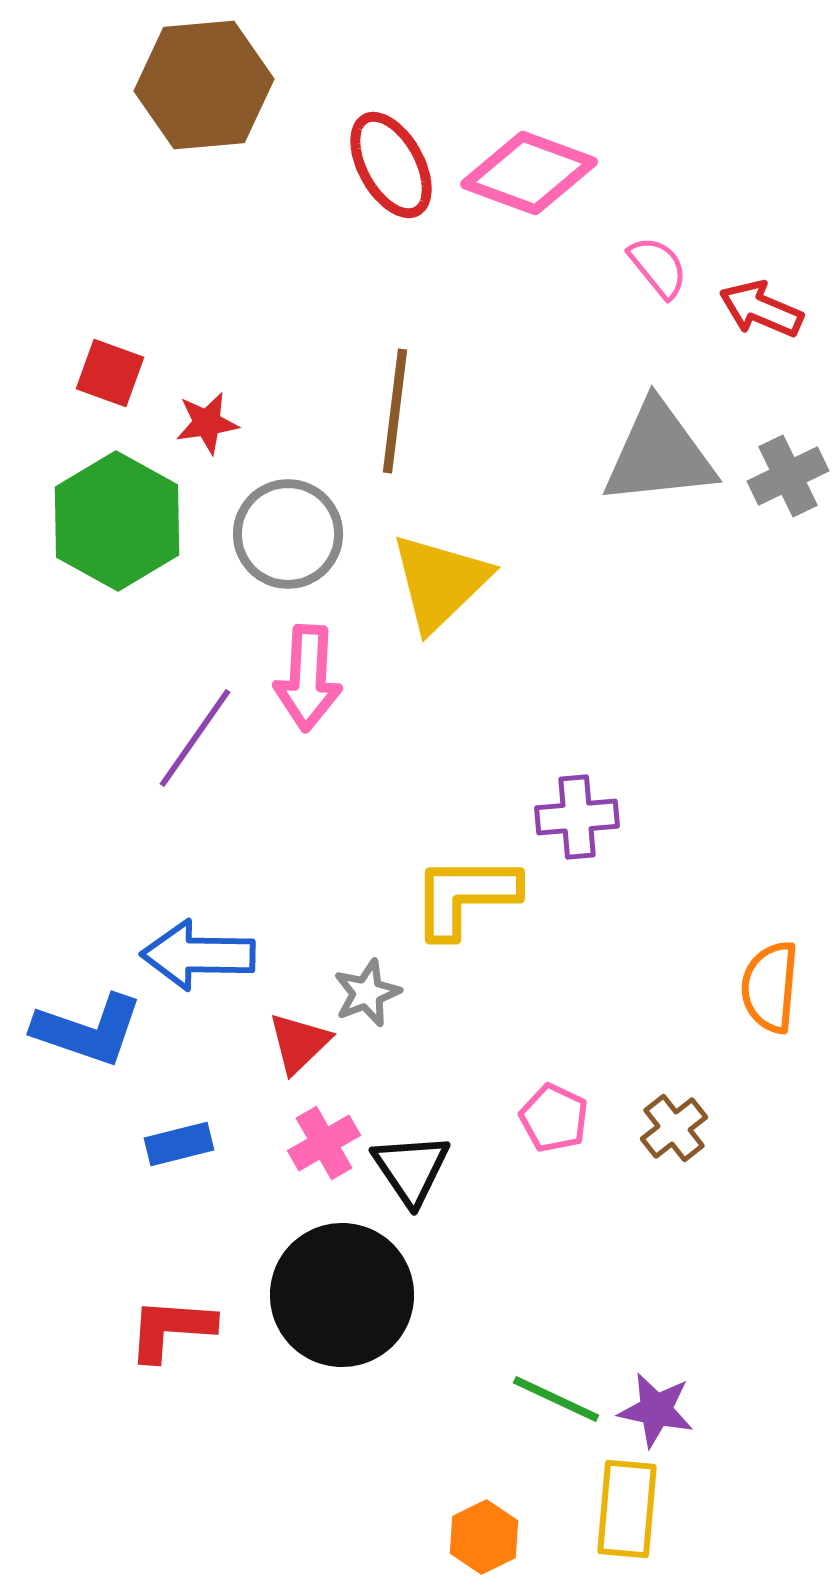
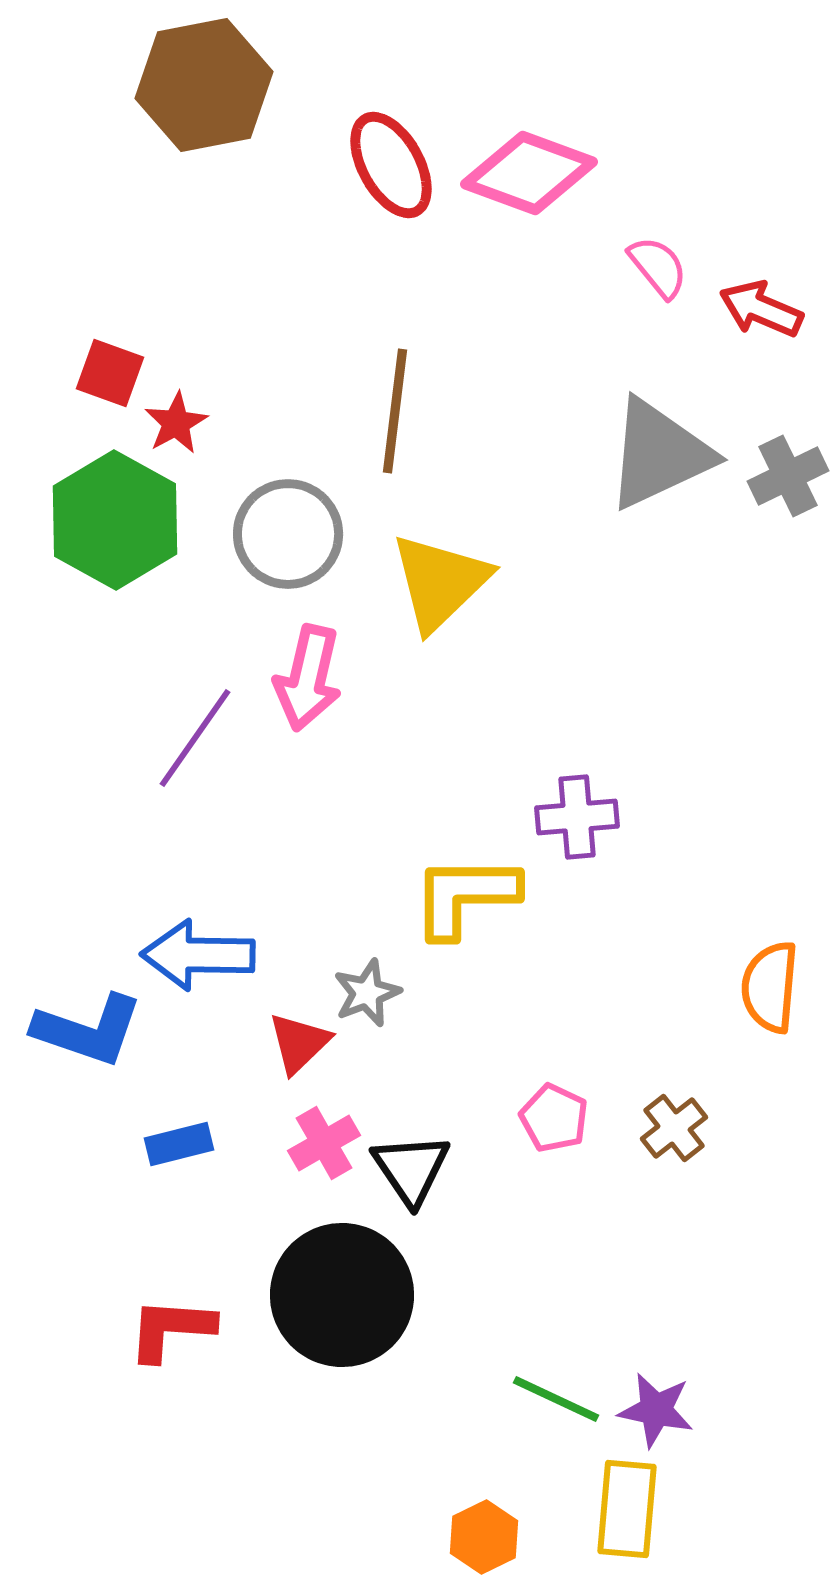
brown hexagon: rotated 6 degrees counterclockwise
red star: moved 31 px left; rotated 20 degrees counterclockwise
gray triangle: rotated 19 degrees counterclockwise
green hexagon: moved 2 px left, 1 px up
pink arrow: rotated 10 degrees clockwise
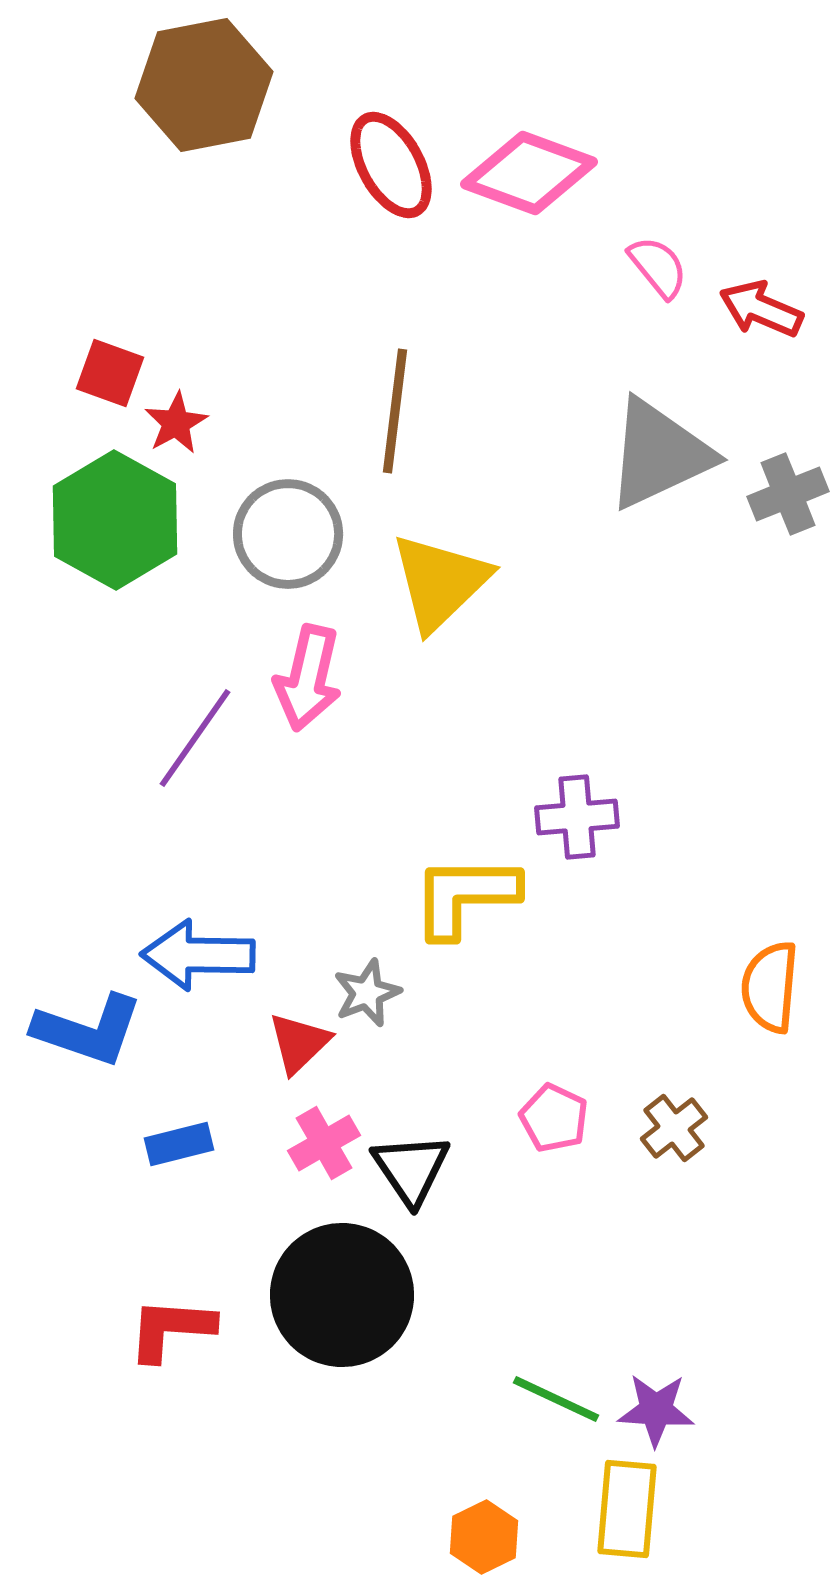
gray cross: moved 18 px down; rotated 4 degrees clockwise
purple star: rotated 8 degrees counterclockwise
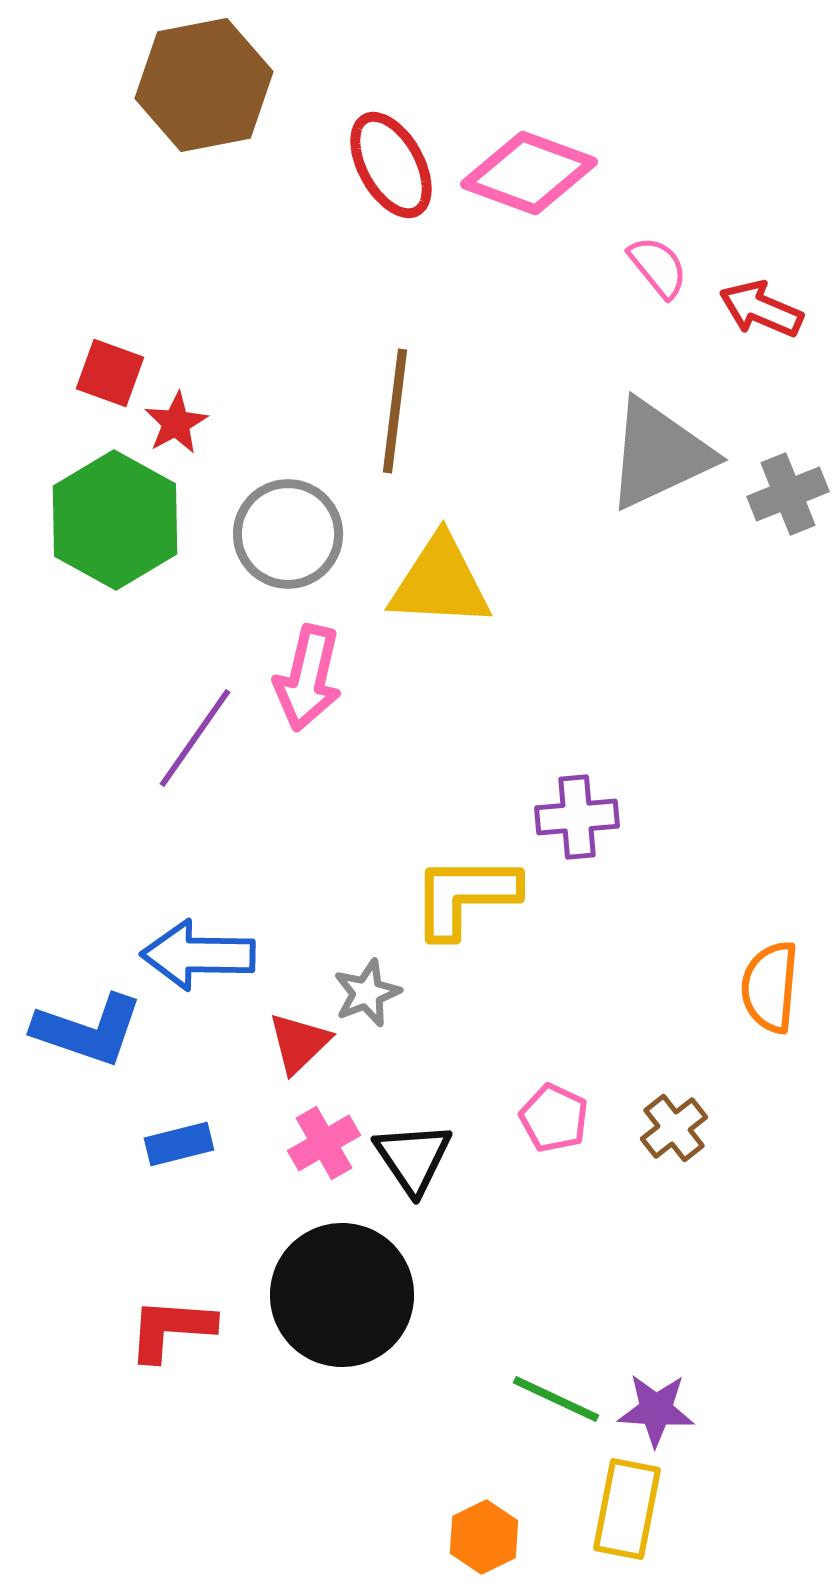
yellow triangle: rotated 47 degrees clockwise
black triangle: moved 2 px right, 11 px up
yellow rectangle: rotated 6 degrees clockwise
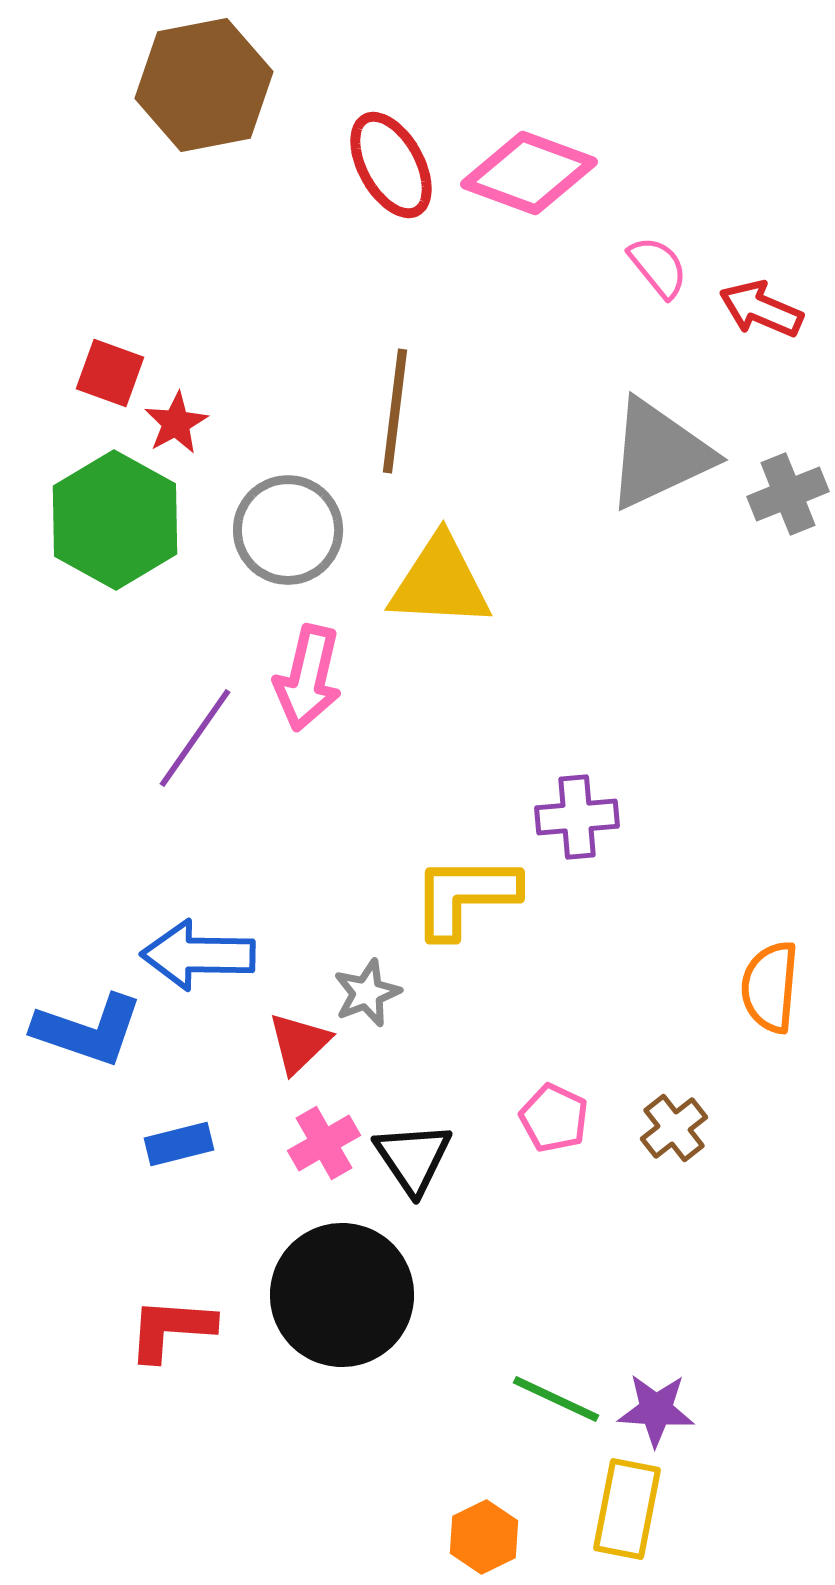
gray circle: moved 4 px up
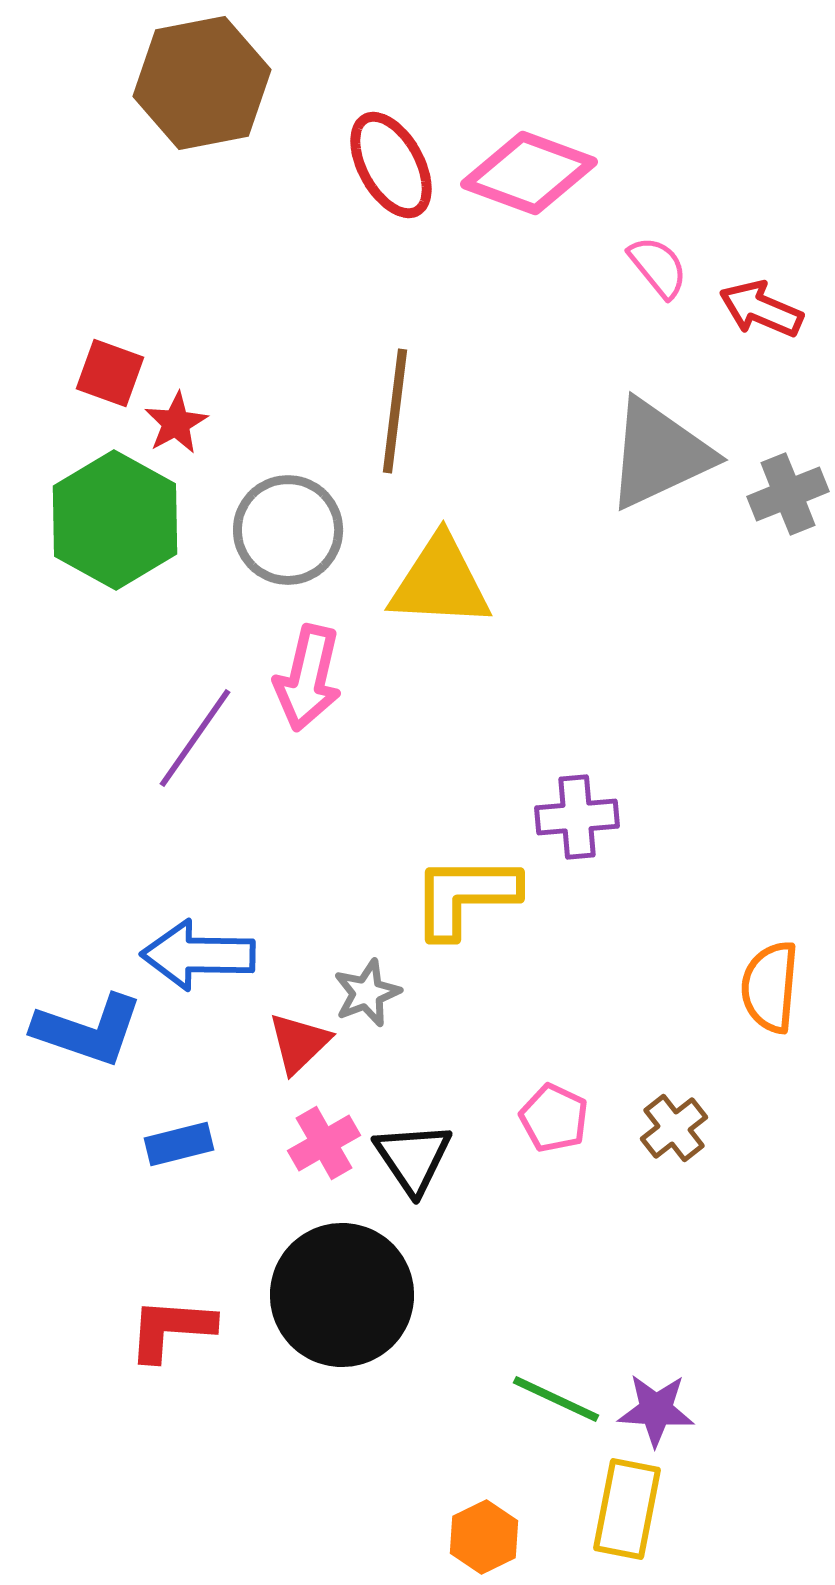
brown hexagon: moved 2 px left, 2 px up
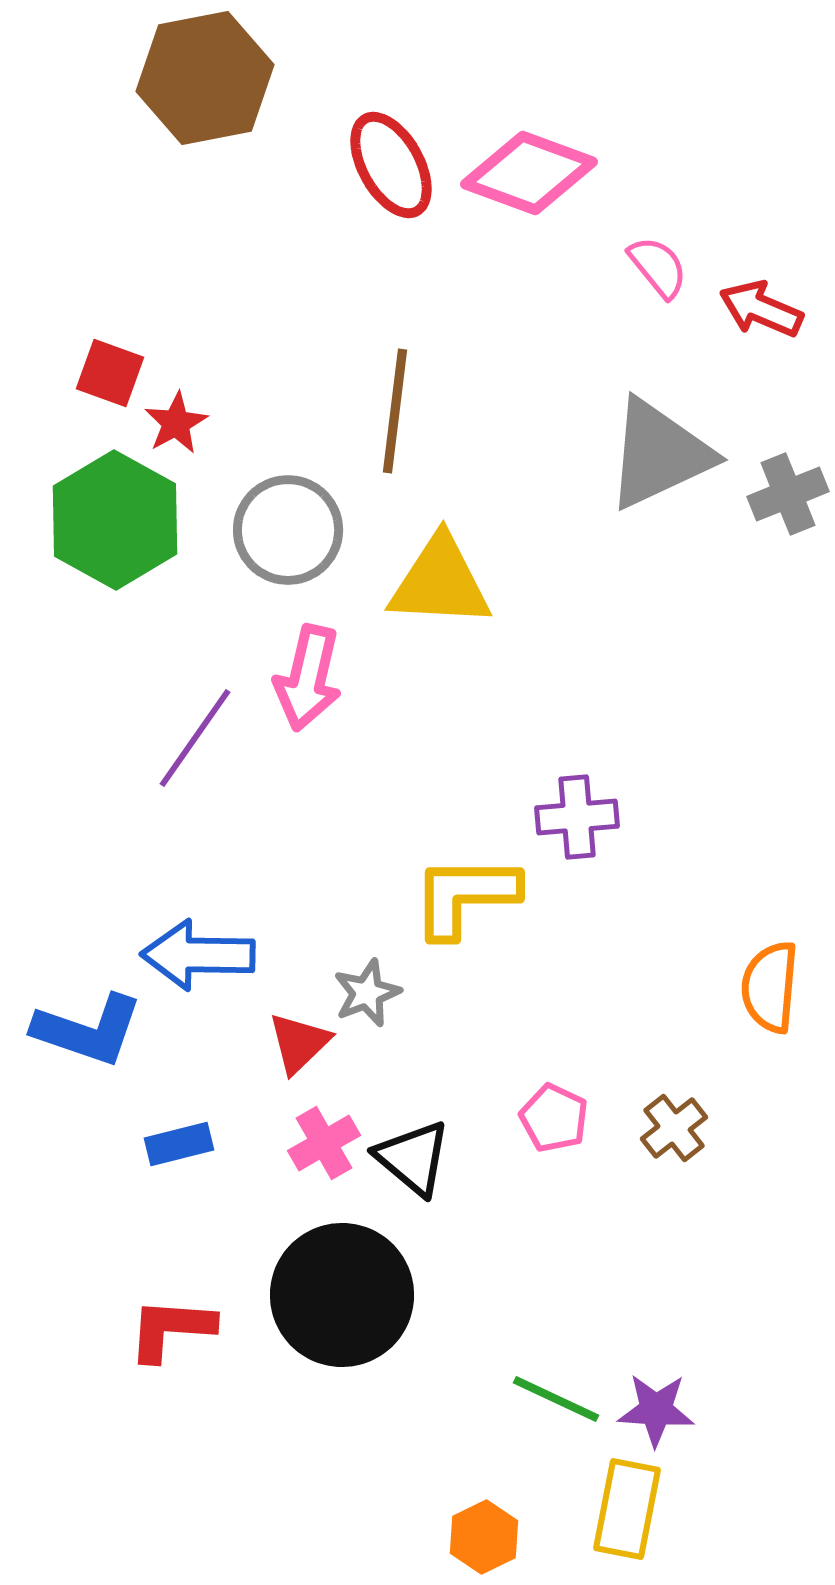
brown hexagon: moved 3 px right, 5 px up
black triangle: rotated 16 degrees counterclockwise
